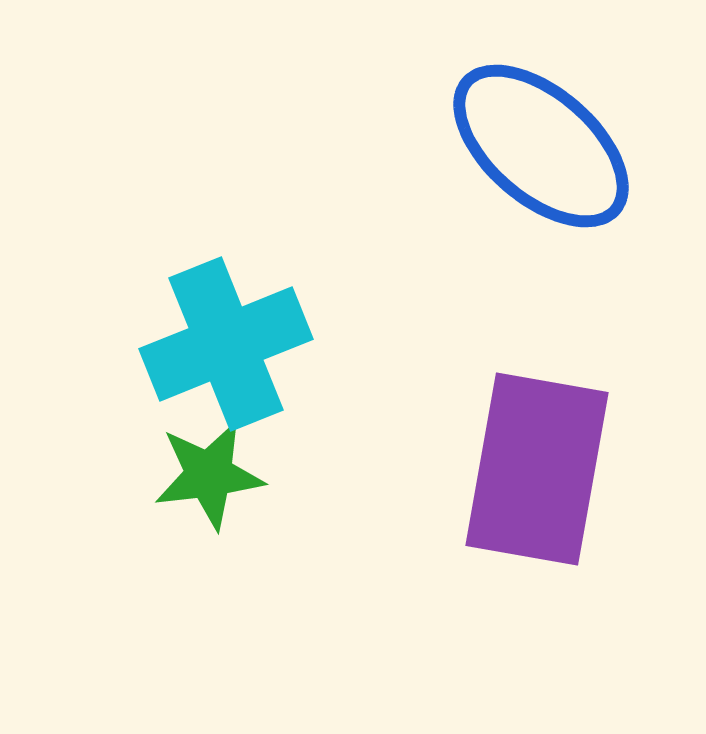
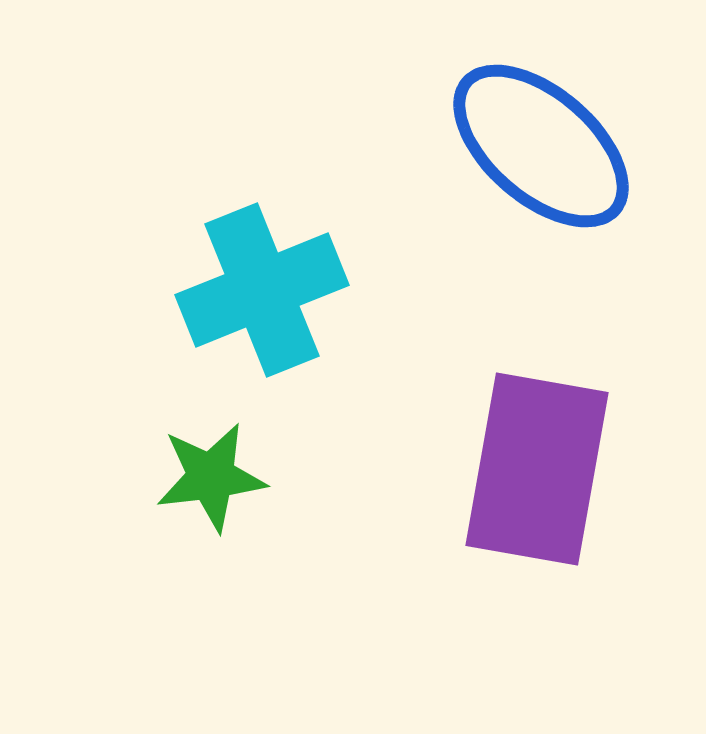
cyan cross: moved 36 px right, 54 px up
green star: moved 2 px right, 2 px down
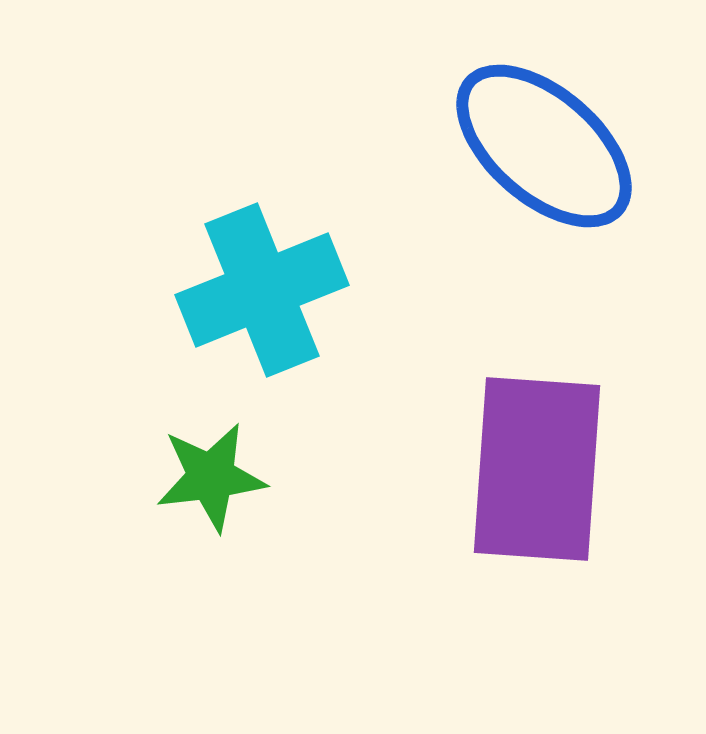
blue ellipse: moved 3 px right
purple rectangle: rotated 6 degrees counterclockwise
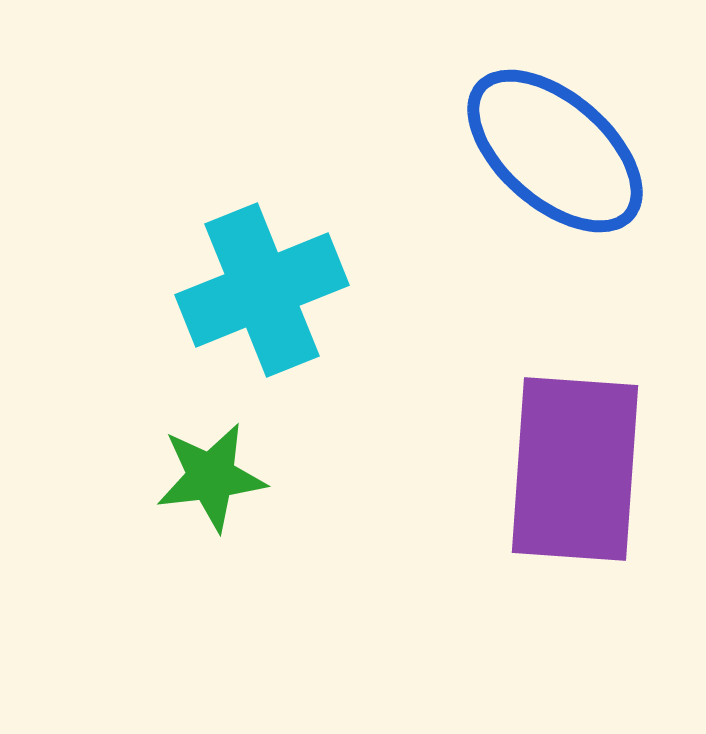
blue ellipse: moved 11 px right, 5 px down
purple rectangle: moved 38 px right
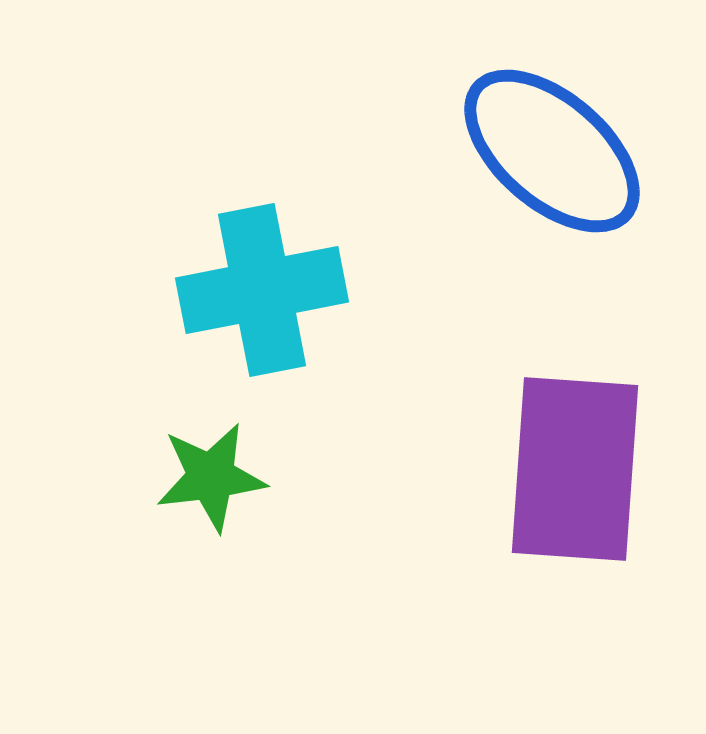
blue ellipse: moved 3 px left
cyan cross: rotated 11 degrees clockwise
